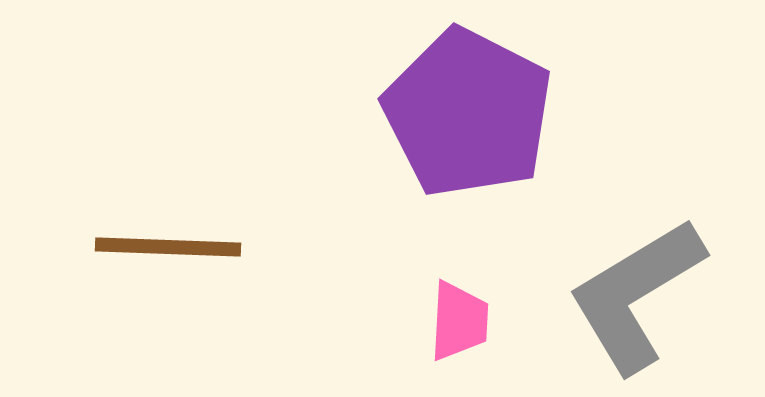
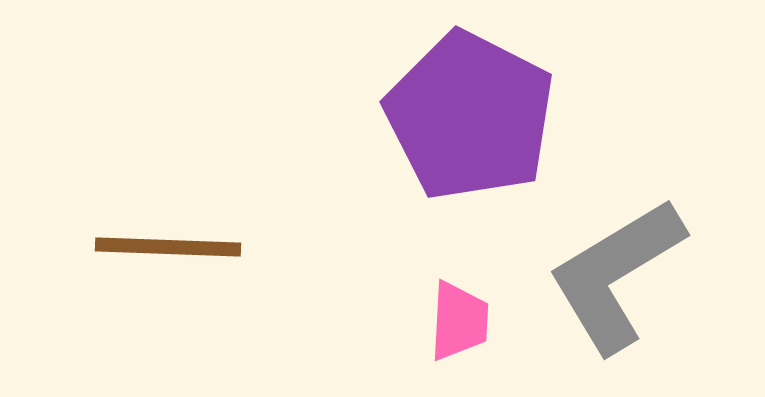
purple pentagon: moved 2 px right, 3 px down
gray L-shape: moved 20 px left, 20 px up
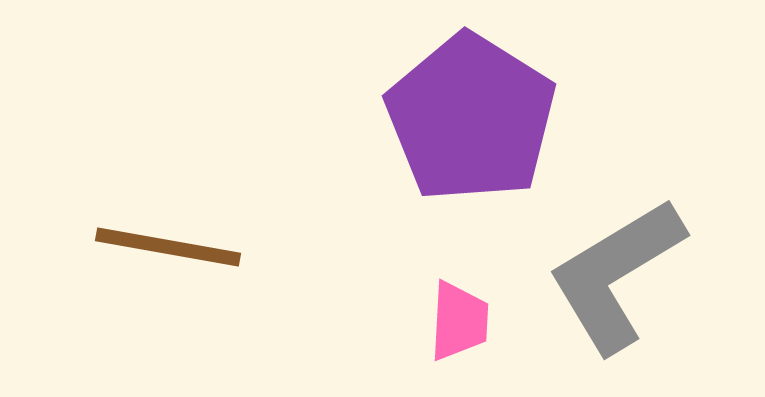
purple pentagon: moved 1 px right, 2 px down; rotated 5 degrees clockwise
brown line: rotated 8 degrees clockwise
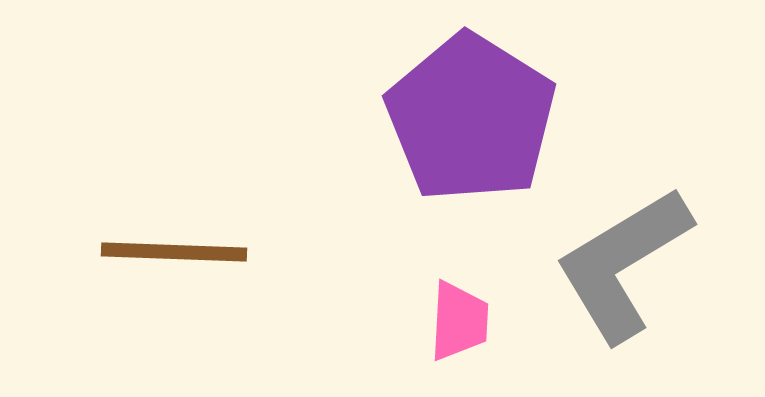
brown line: moved 6 px right, 5 px down; rotated 8 degrees counterclockwise
gray L-shape: moved 7 px right, 11 px up
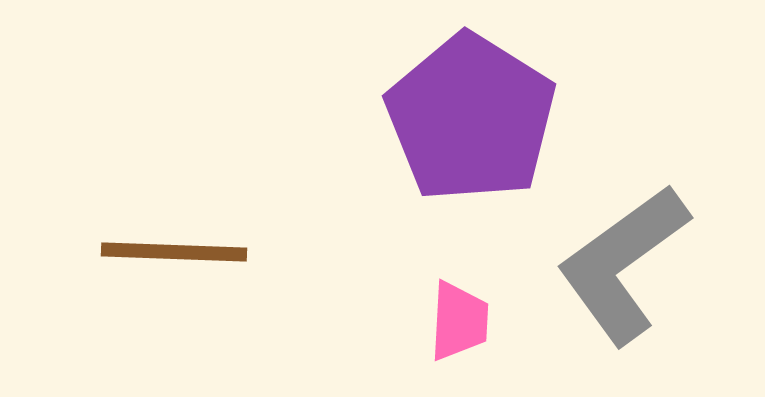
gray L-shape: rotated 5 degrees counterclockwise
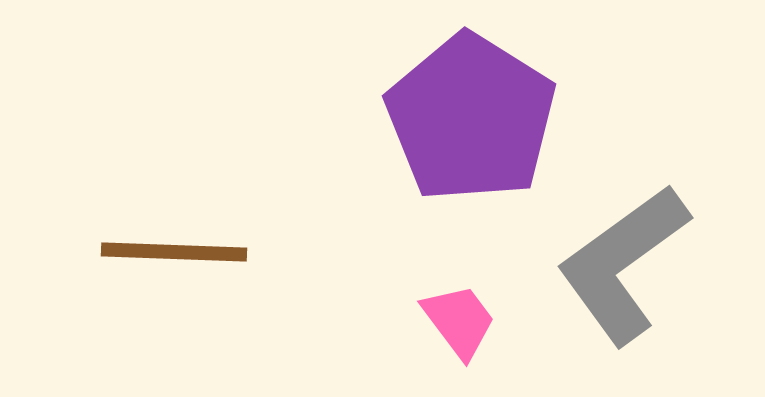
pink trapezoid: rotated 40 degrees counterclockwise
